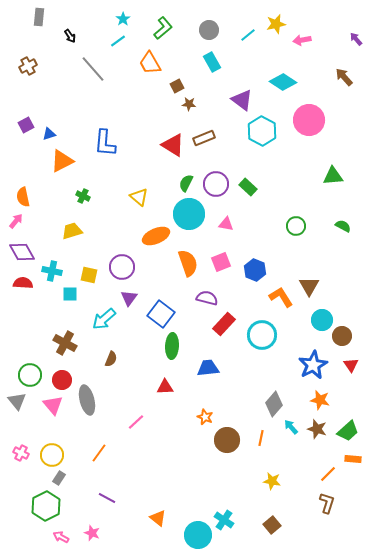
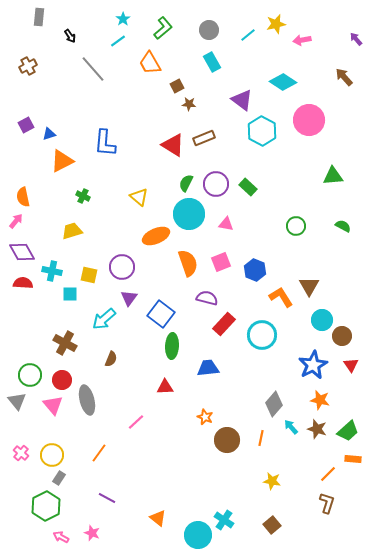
pink cross at (21, 453): rotated 14 degrees clockwise
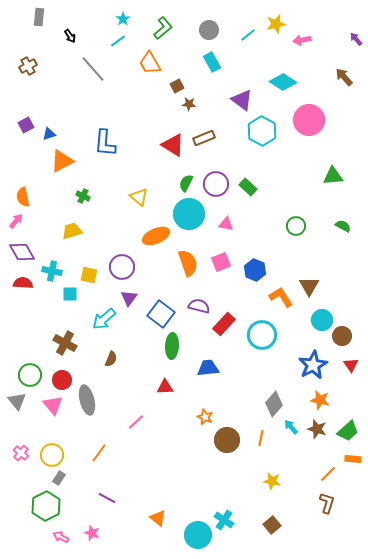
purple semicircle at (207, 298): moved 8 px left, 8 px down
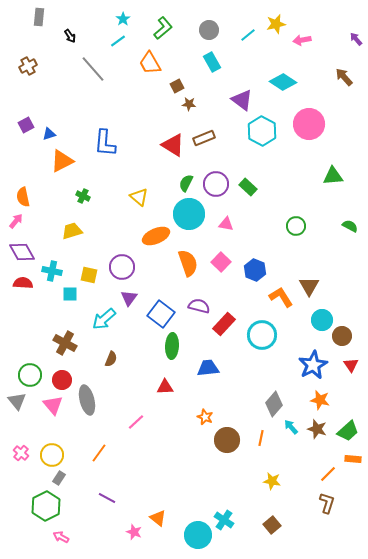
pink circle at (309, 120): moved 4 px down
green semicircle at (343, 226): moved 7 px right
pink square at (221, 262): rotated 24 degrees counterclockwise
pink star at (92, 533): moved 42 px right, 1 px up
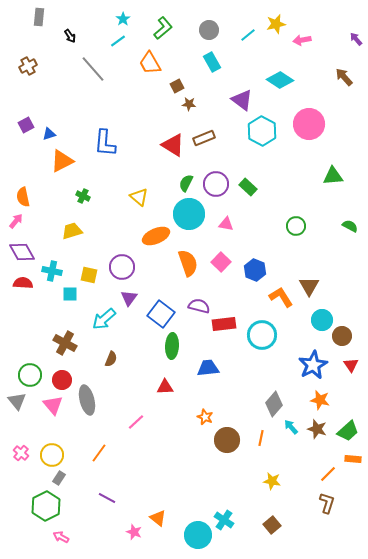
cyan diamond at (283, 82): moved 3 px left, 2 px up
red rectangle at (224, 324): rotated 40 degrees clockwise
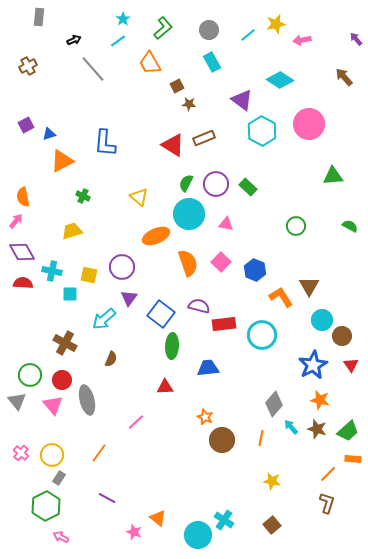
black arrow at (70, 36): moved 4 px right, 4 px down; rotated 80 degrees counterclockwise
brown circle at (227, 440): moved 5 px left
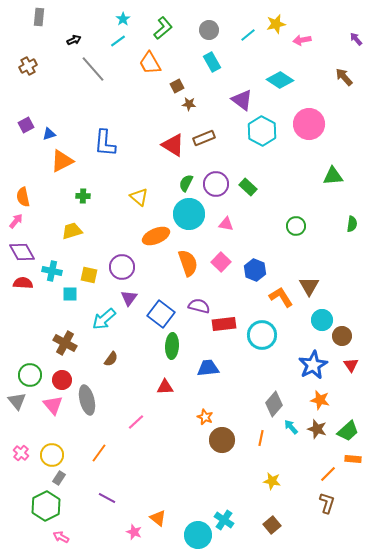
green cross at (83, 196): rotated 24 degrees counterclockwise
green semicircle at (350, 226): moved 2 px right, 2 px up; rotated 70 degrees clockwise
brown semicircle at (111, 359): rotated 14 degrees clockwise
